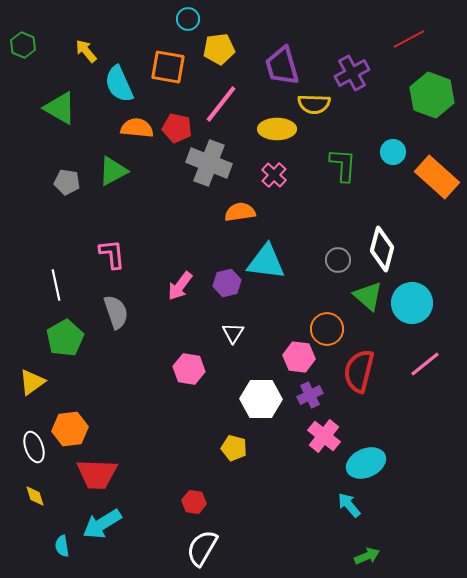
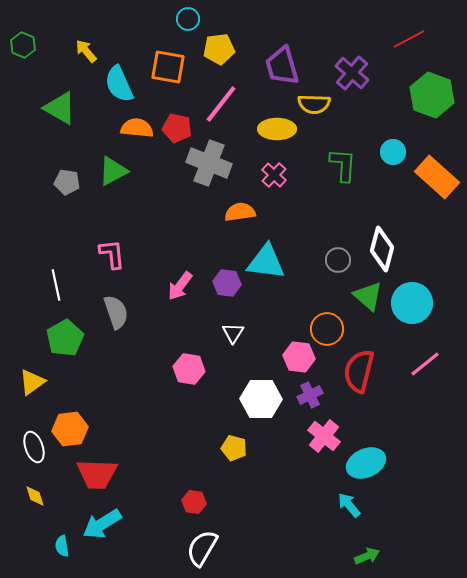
purple cross at (352, 73): rotated 20 degrees counterclockwise
purple hexagon at (227, 283): rotated 20 degrees clockwise
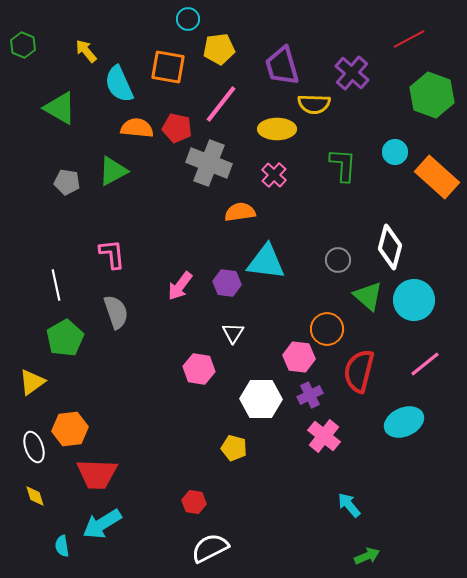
cyan circle at (393, 152): moved 2 px right
white diamond at (382, 249): moved 8 px right, 2 px up
cyan circle at (412, 303): moved 2 px right, 3 px up
pink hexagon at (189, 369): moved 10 px right
cyan ellipse at (366, 463): moved 38 px right, 41 px up
white semicircle at (202, 548): moved 8 px right; rotated 33 degrees clockwise
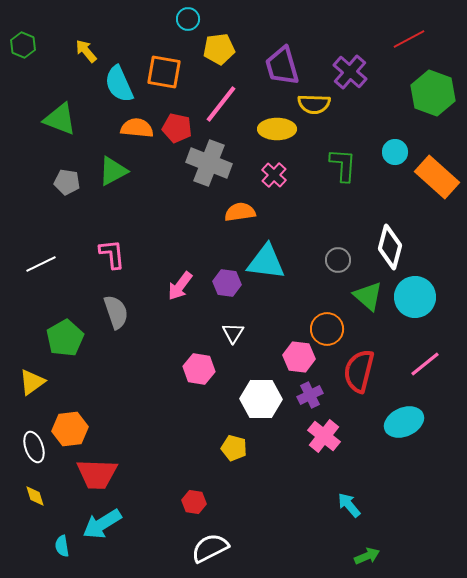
orange square at (168, 67): moved 4 px left, 5 px down
purple cross at (352, 73): moved 2 px left, 1 px up
green hexagon at (432, 95): moved 1 px right, 2 px up
green triangle at (60, 108): moved 11 px down; rotated 9 degrees counterclockwise
white line at (56, 285): moved 15 px left, 21 px up; rotated 76 degrees clockwise
cyan circle at (414, 300): moved 1 px right, 3 px up
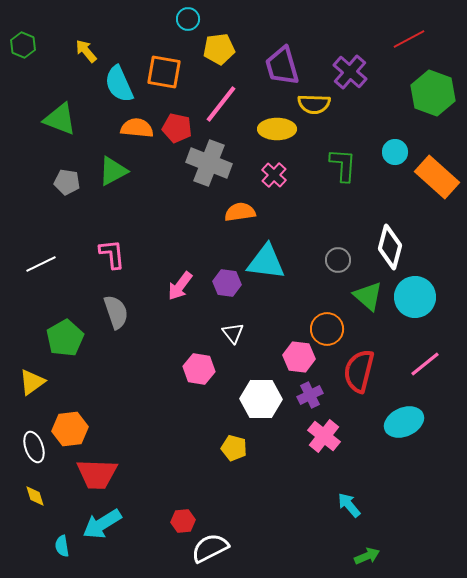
white triangle at (233, 333): rotated 10 degrees counterclockwise
red hexagon at (194, 502): moved 11 px left, 19 px down; rotated 15 degrees counterclockwise
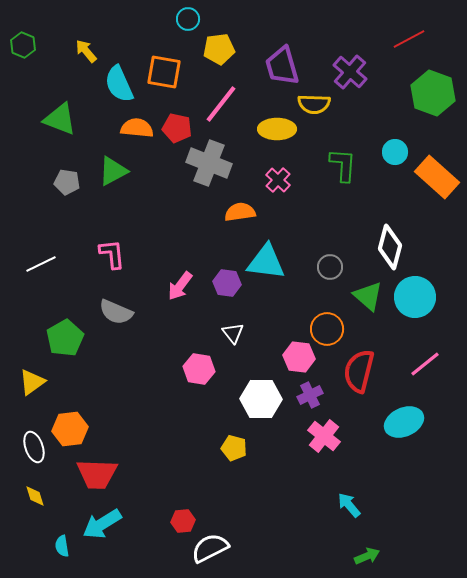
pink cross at (274, 175): moved 4 px right, 5 px down
gray circle at (338, 260): moved 8 px left, 7 px down
gray semicircle at (116, 312): rotated 132 degrees clockwise
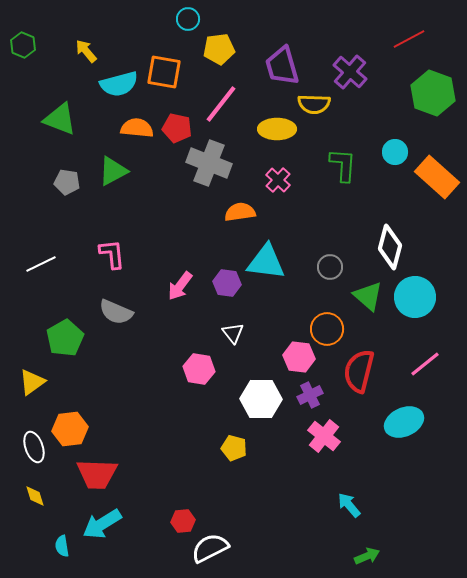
cyan semicircle at (119, 84): rotated 81 degrees counterclockwise
